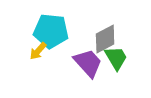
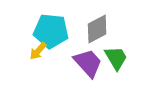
gray diamond: moved 8 px left, 10 px up
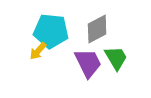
purple trapezoid: rotated 16 degrees clockwise
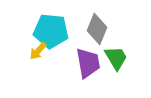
gray diamond: rotated 40 degrees counterclockwise
purple trapezoid: rotated 16 degrees clockwise
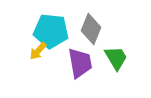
gray diamond: moved 6 px left
purple trapezoid: moved 8 px left
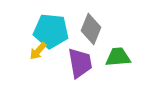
green trapezoid: moved 2 px right, 1 px up; rotated 64 degrees counterclockwise
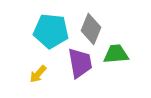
yellow arrow: moved 23 px down
green trapezoid: moved 2 px left, 3 px up
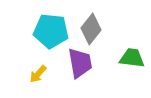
gray diamond: rotated 16 degrees clockwise
green trapezoid: moved 16 px right, 4 px down; rotated 12 degrees clockwise
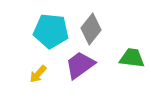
purple trapezoid: moved 2 px down; rotated 116 degrees counterclockwise
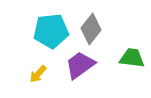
cyan pentagon: rotated 12 degrees counterclockwise
